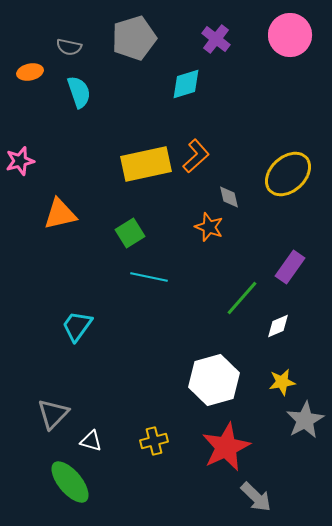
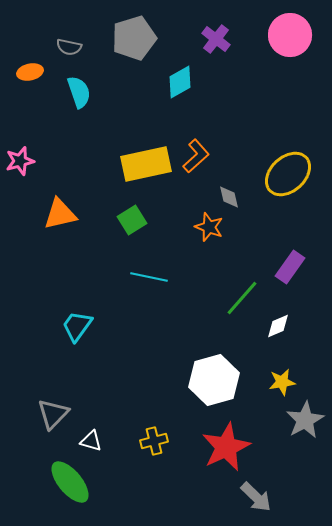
cyan diamond: moved 6 px left, 2 px up; rotated 12 degrees counterclockwise
green square: moved 2 px right, 13 px up
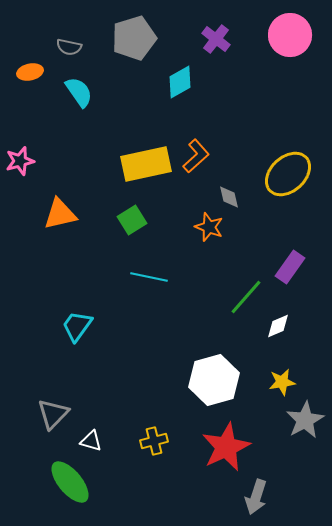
cyan semicircle: rotated 16 degrees counterclockwise
green line: moved 4 px right, 1 px up
gray arrow: rotated 64 degrees clockwise
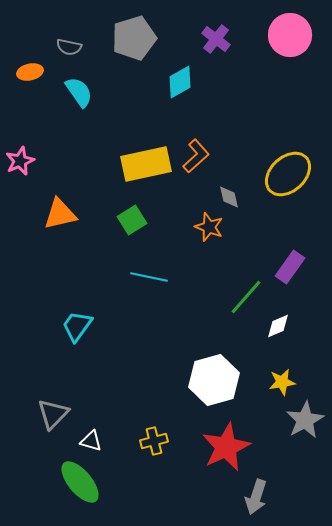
pink star: rotated 8 degrees counterclockwise
green ellipse: moved 10 px right
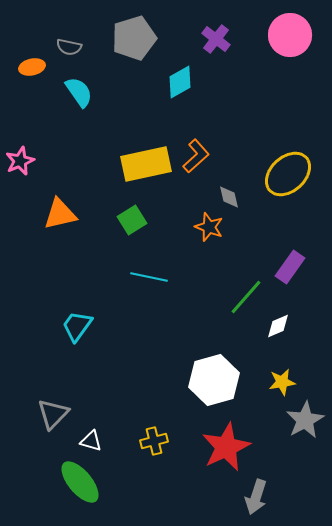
orange ellipse: moved 2 px right, 5 px up
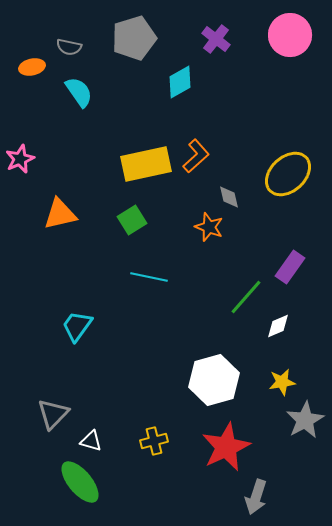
pink star: moved 2 px up
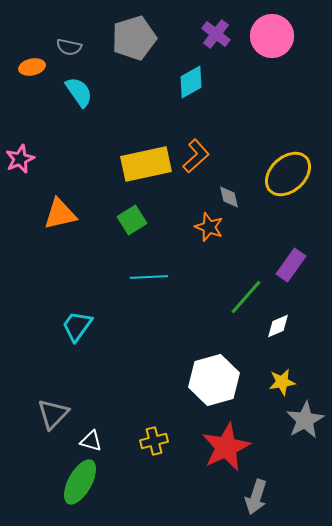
pink circle: moved 18 px left, 1 px down
purple cross: moved 5 px up
cyan diamond: moved 11 px right
purple rectangle: moved 1 px right, 2 px up
cyan line: rotated 15 degrees counterclockwise
green ellipse: rotated 69 degrees clockwise
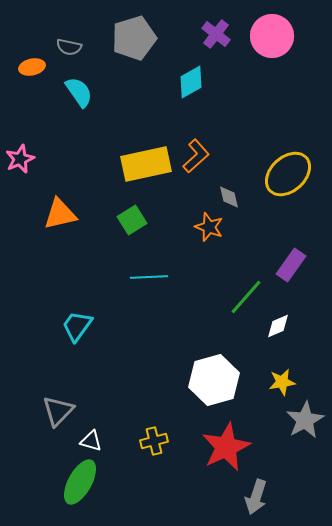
gray triangle: moved 5 px right, 3 px up
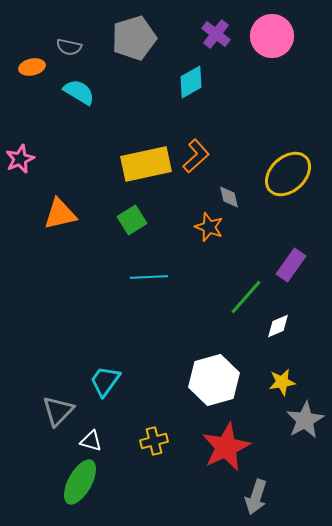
cyan semicircle: rotated 24 degrees counterclockwise
cyan trapezoid: moved 28 px right, 55 px down
